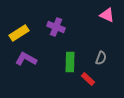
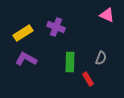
yellow rectangle: moved 4 px right
red rectangle: rotated 16 degrees clockwise
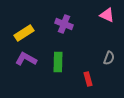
purple cross: moved 8 px right, 3 px up
yellow rectangle: moved 1 px right
gray semicircle: moved 8 px right
green rectangle: moved 12 px left
red rectangle: rotated 16 degrees clockwise
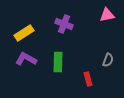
pink triangle: rotated 35 degrees counterclockwise
gray semicircle: moved 1 px left, 2 px down
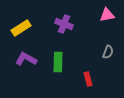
yellow rectangle: moved 3 px left, 5 px up
gray semicircle: moved 8 px up
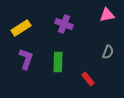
purple L-shape: rotated 80 degrees clockwise
red rectangle: rotated 24 degrees counterclockwise
